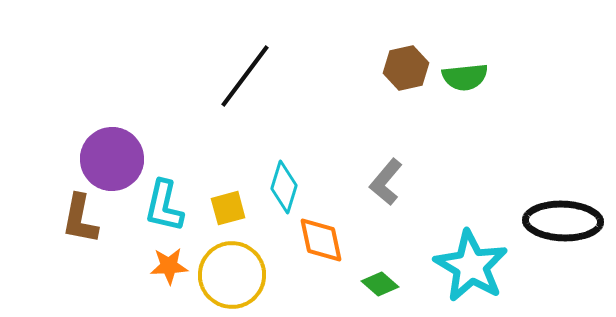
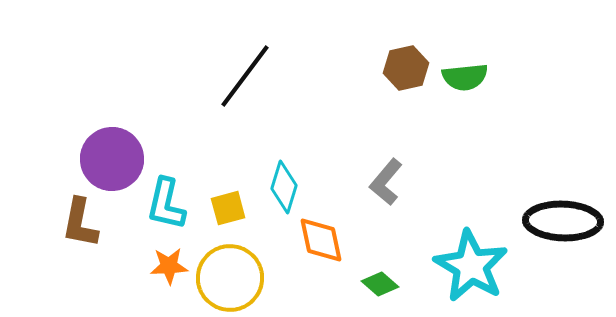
cyan L-shape: moved 2 px right, 2 px up
brown L-shape: moved 4 px down
yellow circle: moved 2 px left, 3 px down
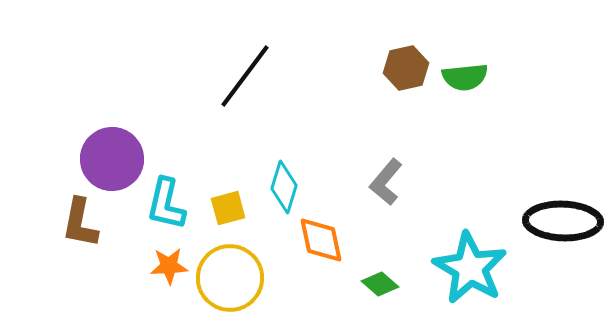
cyan star: moved 1 px left, 2 px down
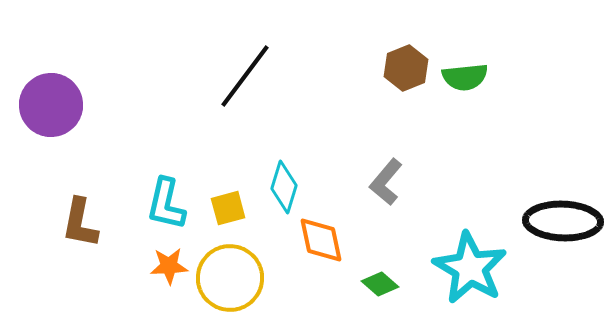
brown hexagon: rotated 9 degrees counterclockwise
purple circle: moved 61 px left, 54 px up
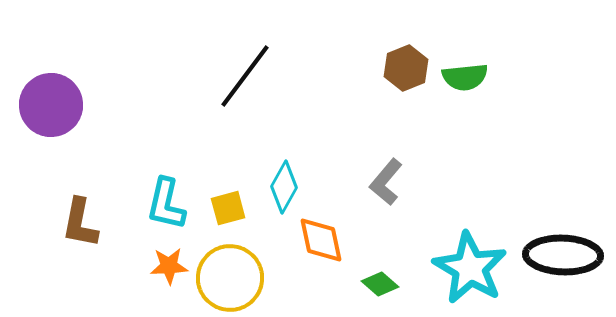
cyan diamond: rotated 12 degrees clockwise
black ellipse: moved 34 px down
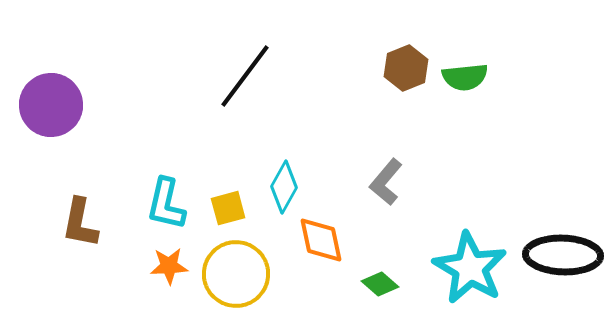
yellow circle: moved 6 px right, 4 px up
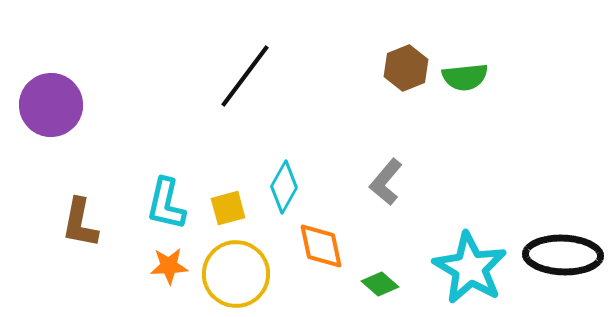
orange diamond: moved 6 px down
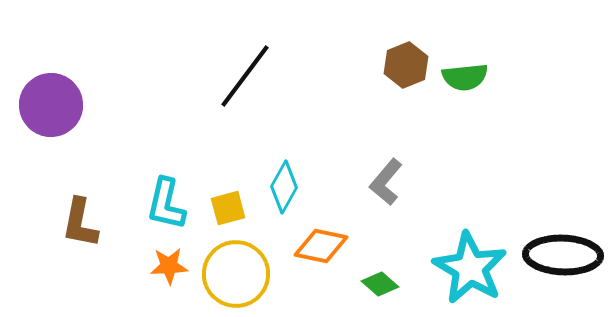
brown hexagon: moved 3 px up
orange diamond: rotated 66 degrees counterclockwise
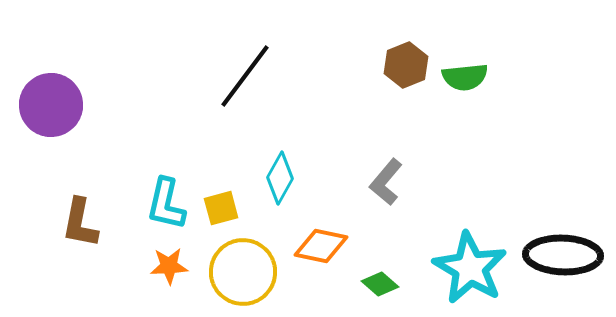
cyan diamond: moved 4 px left, 9 px up
yellow square: moved 7 px left
yellow circle: moved 7 px right, 2 px up
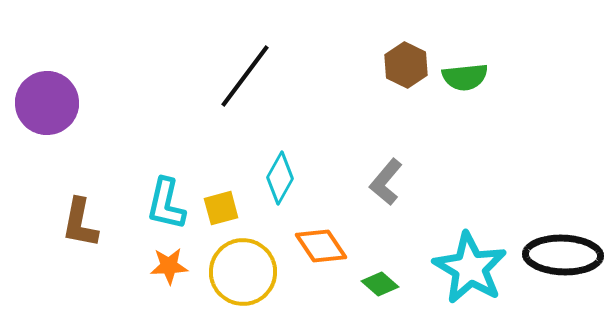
brown hexagon: rotated 12 degrees counterclockwise
purple circle: moved 4 px left, 2 px up
orange diamond: rotated 44 degrees clockwise
